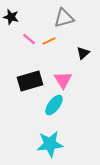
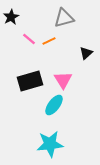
black star: rotated 28 degrees clockwise
black triangle: moved 3 px right
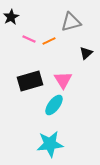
gray triangle: moved 7 px right, 4 px down
pink line: rotated 16 degrees counterclockwise
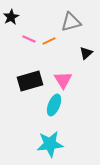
cyan ellipse: rotated 15 degrees counterclockwise
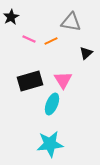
gray triangle: rotated 25 degrees clockwise
orange line: moved 2 px right
cyan ellipse: moved 2 px left, 1 px up
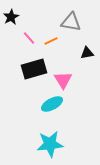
pink line: moved 1 px up; rotated 24 degrees clockwise
black triangle: moved 1 px right; rotated 32 degrees clockwise
black rectangle: moved 4 px right, 12 px up
cyan ellipse: rotated 40 degrees clockwise
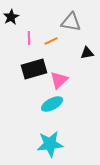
pink line: rotated 40 degrees clockwise
pink triangle: moved 4 px left; rotated 18 degrees clockwise
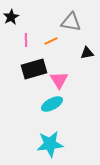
pink line: moved 3 px left, 2 px down
pink triangle: rotated 18 degrees counterclockwise
